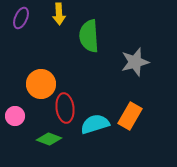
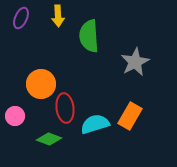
yellow arrow: moved 1 px left, 2 px down
gray star: rotated 12 degrees counterclockwise
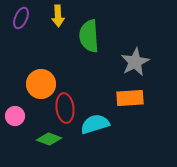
orange rectangle: moved 18 px up; rotated 56 degrees clockwise
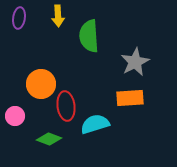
purple ellipse: moved 2 px left; rotated 15 degrees counterclockwise
red ellipse: moved 1 px right, 2 px up
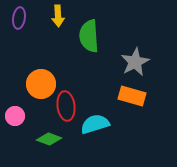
orange rectangle: moved 2 px right, 2 px up; rotated 20 degrees clockwise
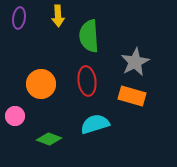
red ellipse: moved 21 px right, 25 px up
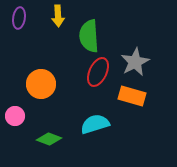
red ellipse: moved 11 px right, 9 px up; rotated 32 degrees clockwise
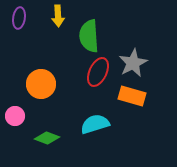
gray star: moved 2 px left, 1 px down
green diamond: moved 2 px left, 1 px up
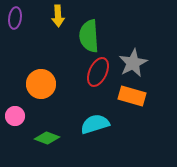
purple ellipse: moved 4 px left
